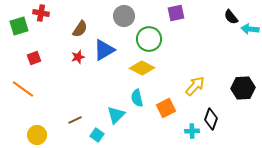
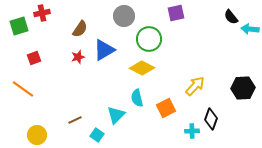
red cross: moved 1 px right; rotated 21 degrees counterclockwise
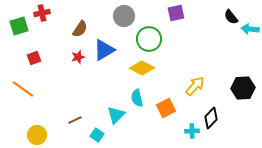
black diamond: moved 1 px up; rotated 25 degrees clockwise
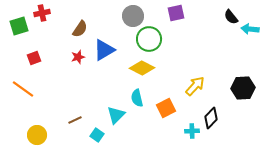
gray circle: moved 9 px right
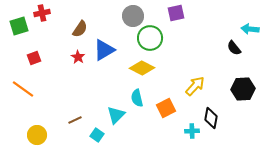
black semicircle: moved 3 px right, 31 px down
green circle: moved 1 px right, 1 px up
red star: rotated 24 degrees counterclockwise
black hexagon: moved 1 px down
black diamond: rotated 35 degrees counterclockwise
